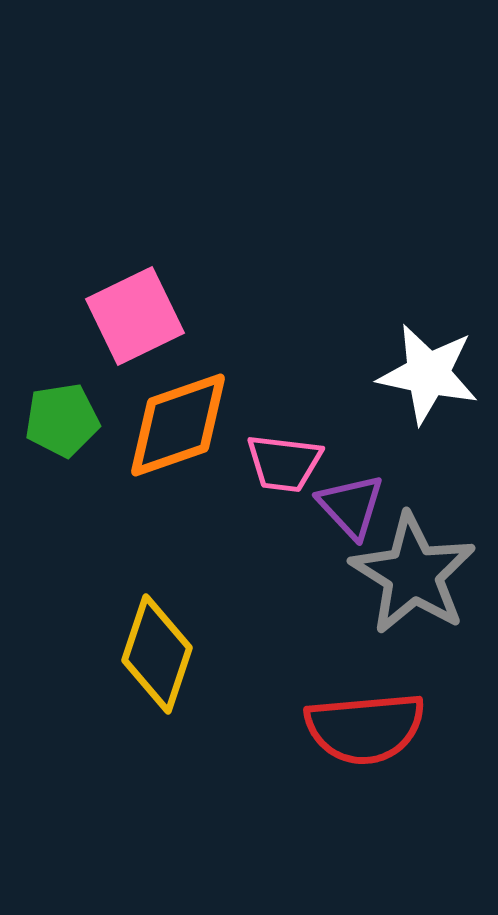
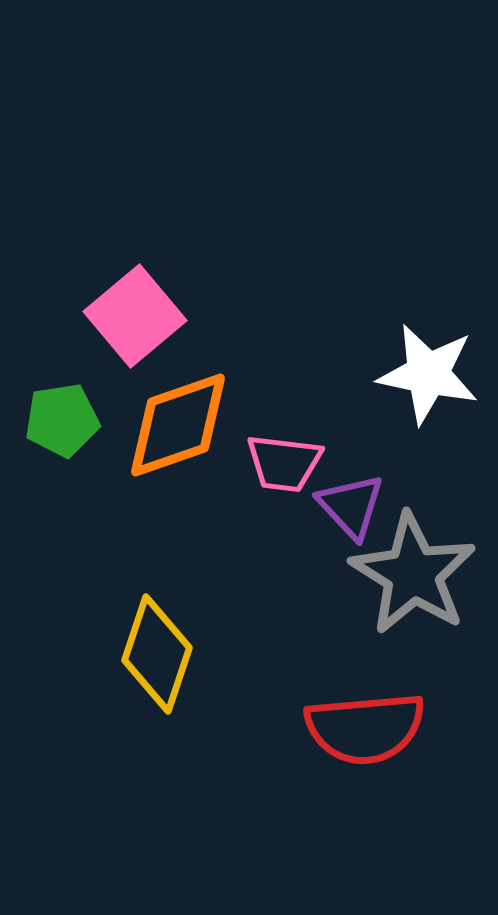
pink square: rotated 14 degrees counterclockwise
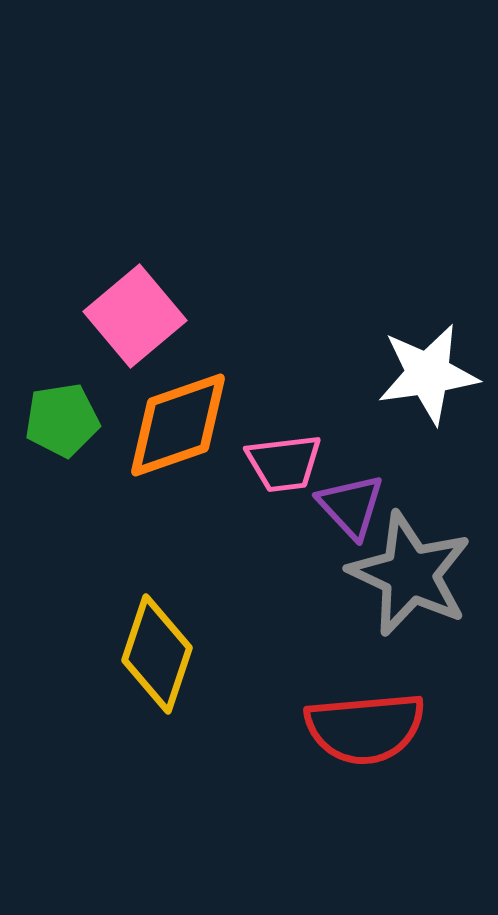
white star: rotated 20 degrees counterclockwise
pink trapezoid: rotated 14 degrees counterclockwise
gray star: moved 3 px left; rotated 7 degrees counterclockwise
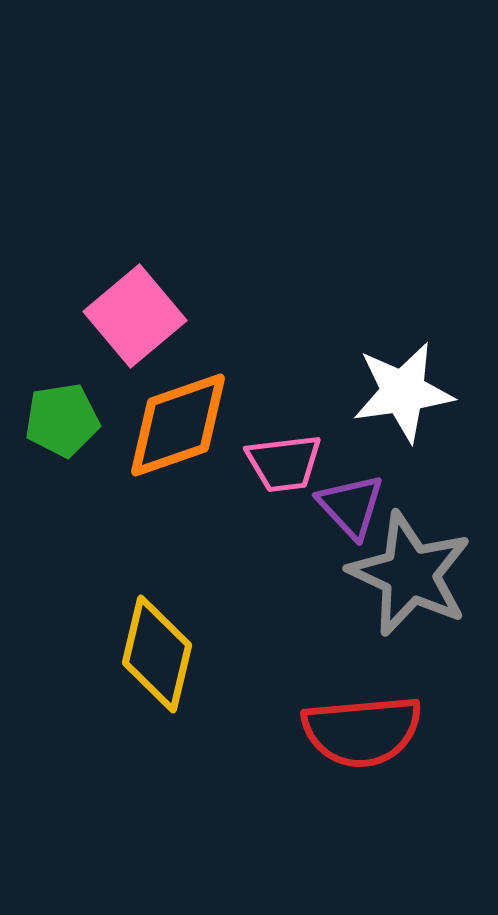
white star: moved 25 px left, 18 px down
yellow diamond: rotated 5 degrees counterclockwise
red semicircle: moved 3 px left, 3 px down
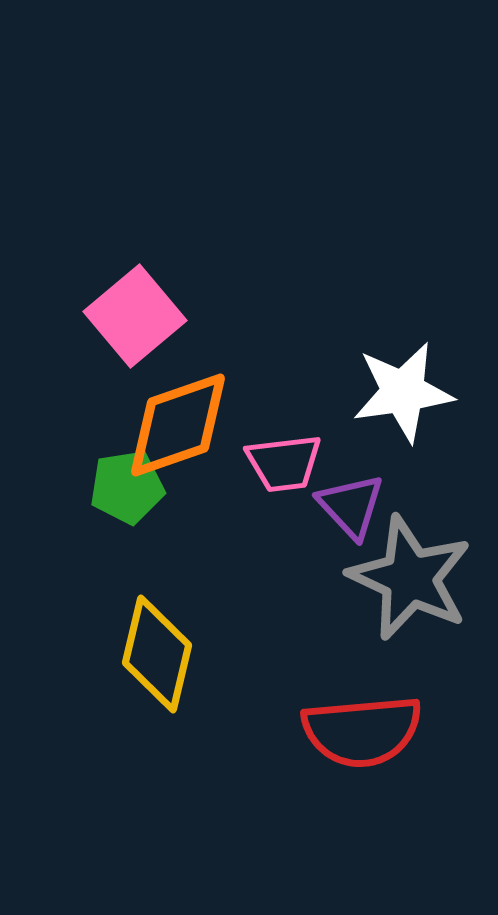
green pentagon: moved 65 px right, 67 px down
gray star: moved 4 px down
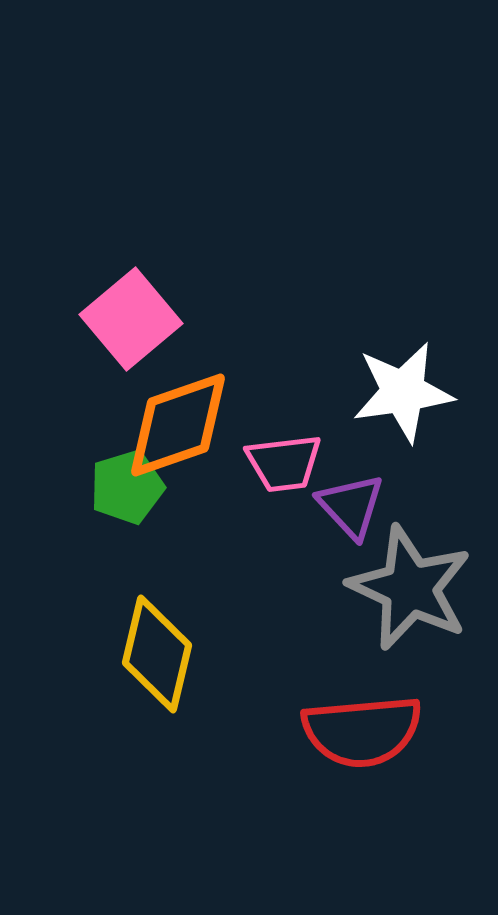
pink square: moved 4 px left, 3 px down
green pentagon: rotated 8 degrees counterclockwise
gray star: moved 10 px down
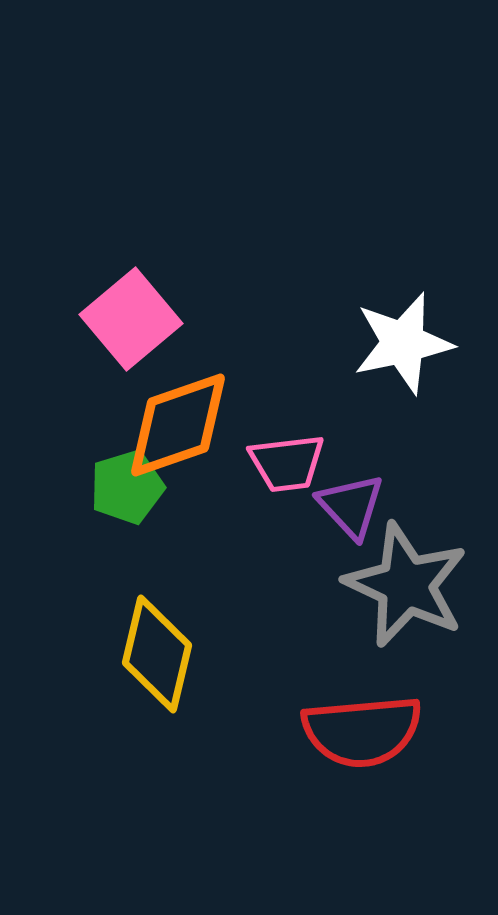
white star: moved 49 px up; rotated 4 degrees counterclockwise
pink trapezoid: moved 3 px right
gray star: moved 4 px left, 3 px up
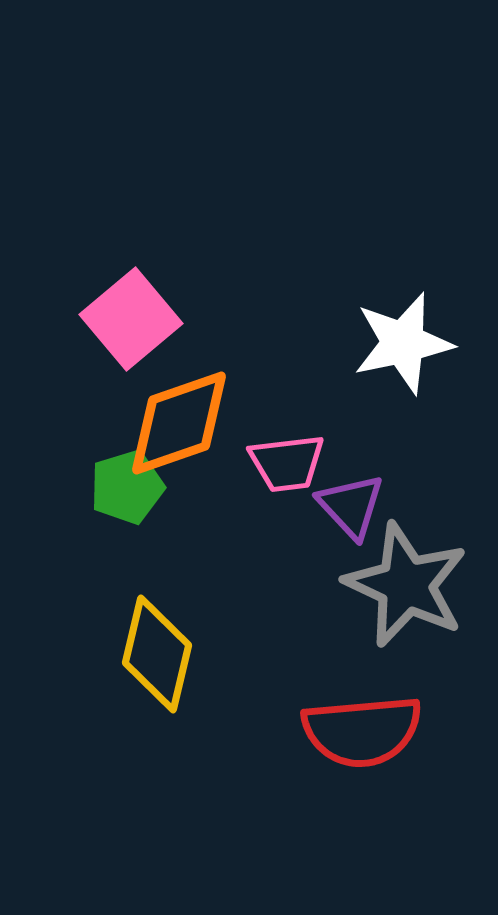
orange diamond: moved 1 px right, 2 px up
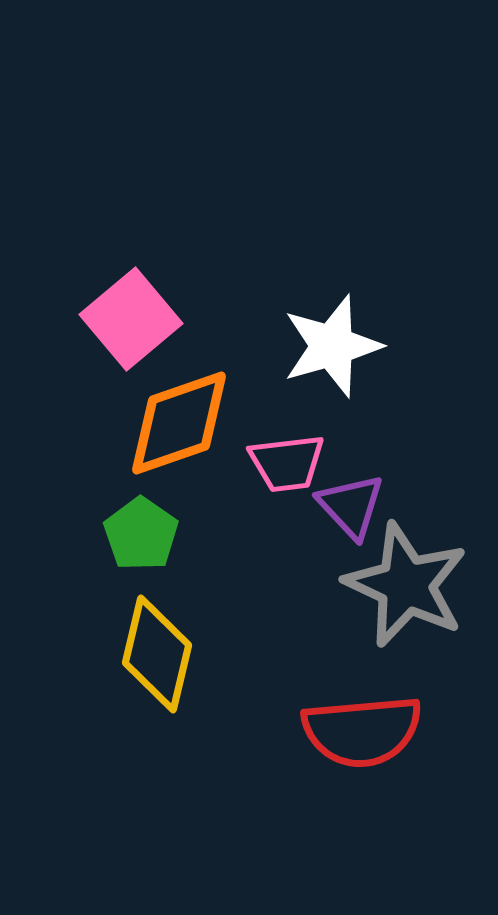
white star: moved 71 px left, 3 px down; rotated 4 degrees counterclockwise
green pentagon: moved 14 px right, 47 px down; rotated 20 degrees counterclockwise
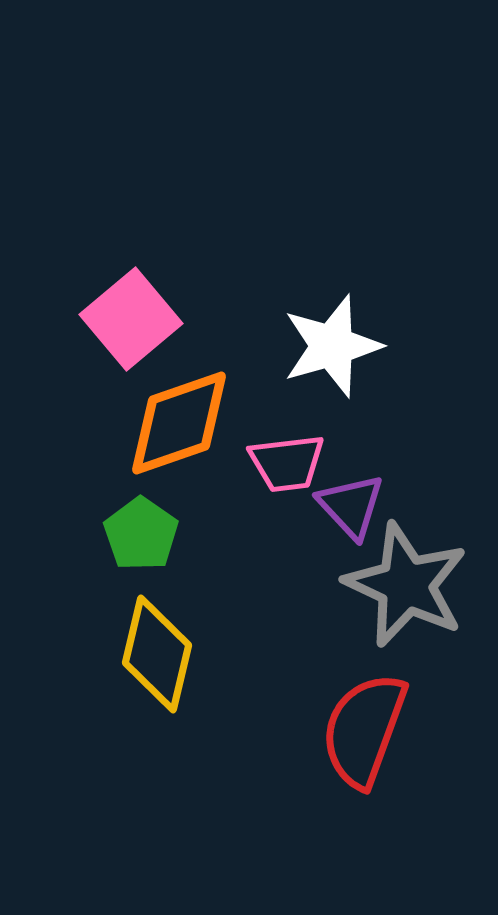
red semicircle: moved 2 px right, 1 px up; rotated 115 degrees clockwise
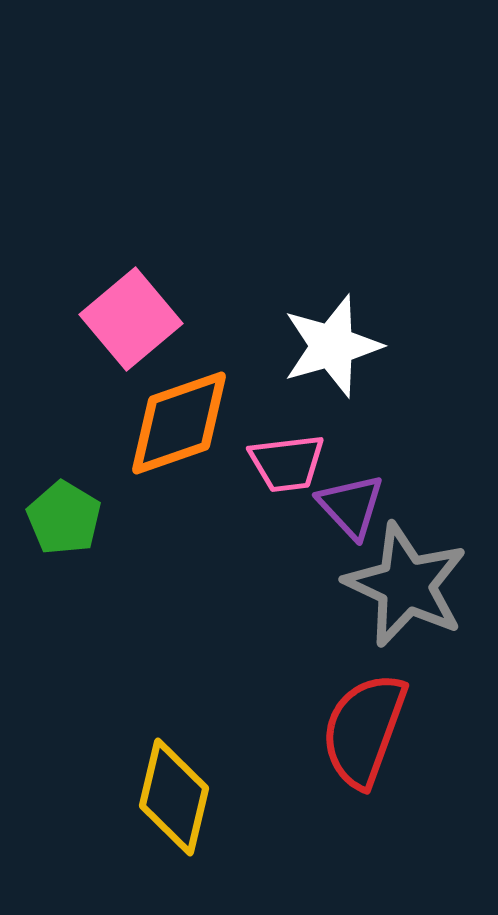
green pentagon: moved 77 px left, 16 px up; rotated 4 degrees counterclockwise
yellow diamond: moved 17 px right, 143 px down
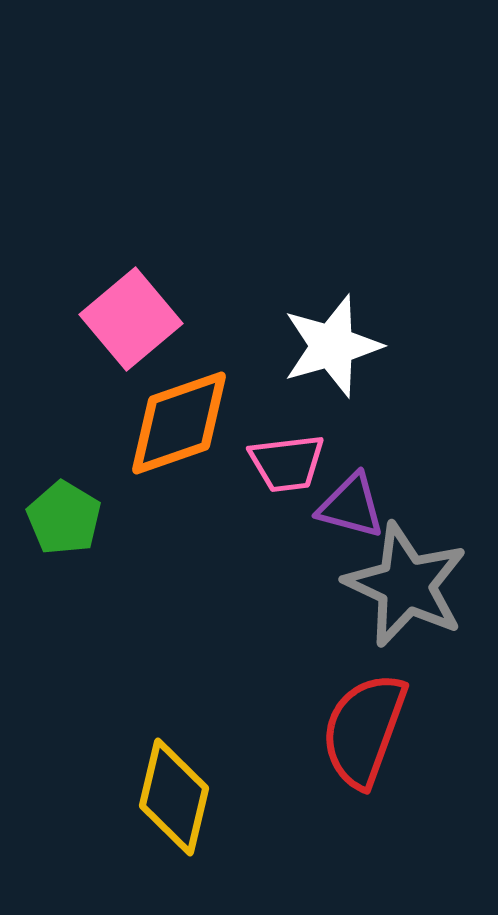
purple triangle: rotated 32 degrees counterclockwise
